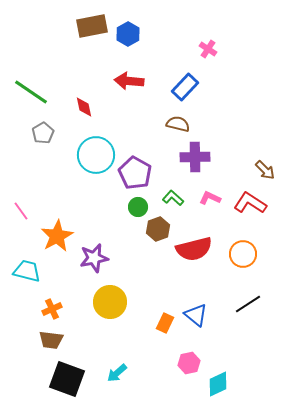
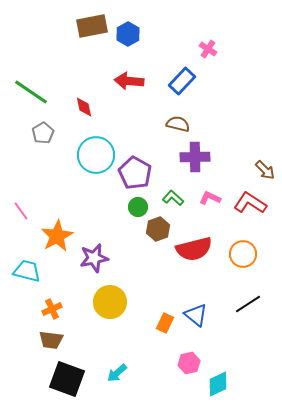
blue rectangle: moved 3 px left, 6 px up
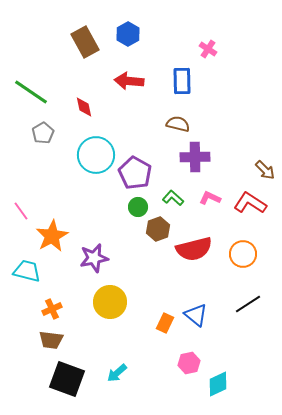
brown rectangle: moved 7 px left, 16 px down; rotated 72 degrees clockwise
blue rectangle: rotated 44 degrees counterclockwise
orange star: moved 5 px left
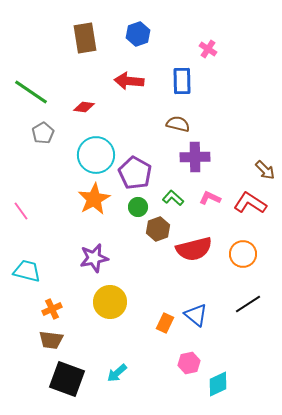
blue hexagon: moved 10 px right; rotated 10 degrees clockwise
brown rectangle: moved 4 px up; rotated 20 degrees clockwise
red diamond: rotated 70 degrees counterclockwise
orange star: moved 42 px right, 37 px up
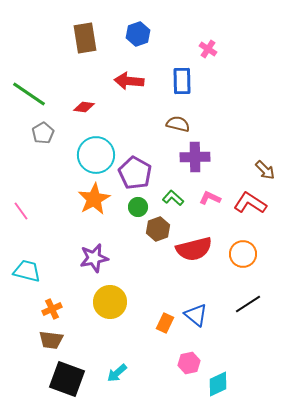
green line: moved 2 px left, 2 px down
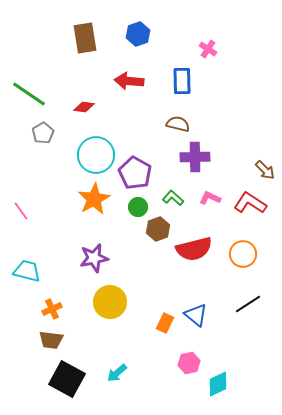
black square: rotated 9 degrees clockwise
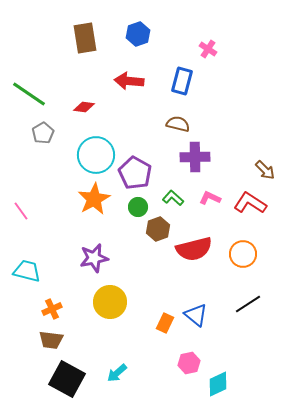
blue rectangle: rotated 16 degrees clockwise
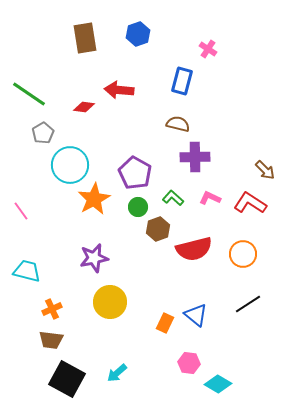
red arrow: moved 10 px left, 9 px down
cyan circle: moved 26 px left, 10 px down
pink hexagon: rotated 20 degrees clockwise
cyan diamond: rotated 56 degrees clockwise
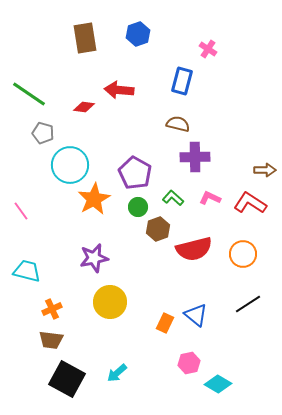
gray pentagon: rotated 25 degrees counterclockwise
brown arrow: rotated 45 degrees counterclockwise
pink hexagon: rotated 20 degrees counterclockwise
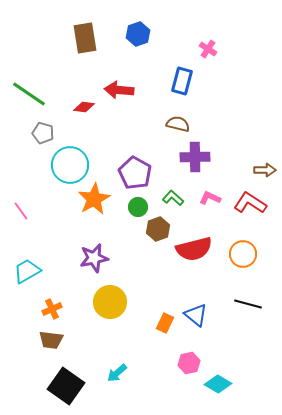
cyan trapezoid: rotated 44 degrees counterclockwise
black line: rotated 48 degrees clockwise
black square: moved 1 px left, 7 px down; rotated 6 degrees clockwise
